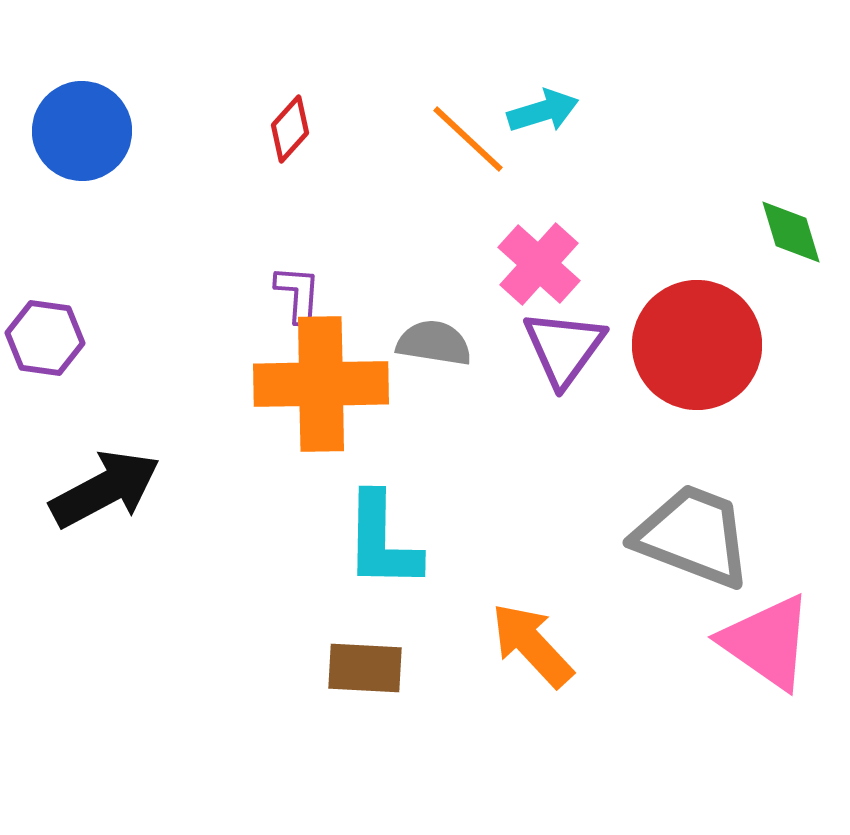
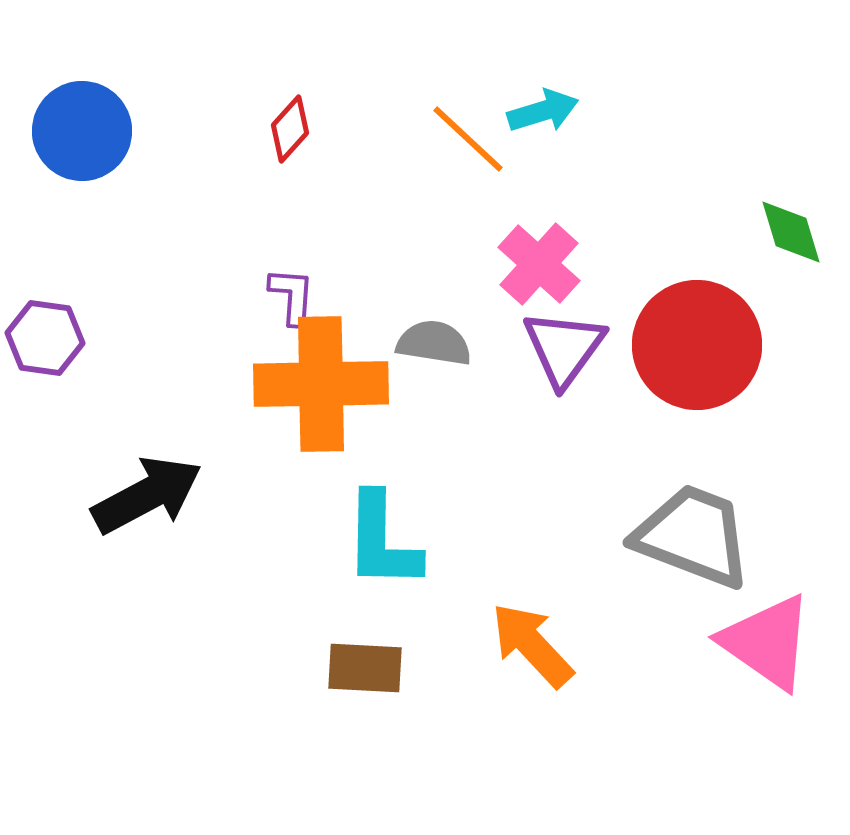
purple L-shape: moved 6 px left, 2 px down
black arrow: moved 42 px right, 6 px down
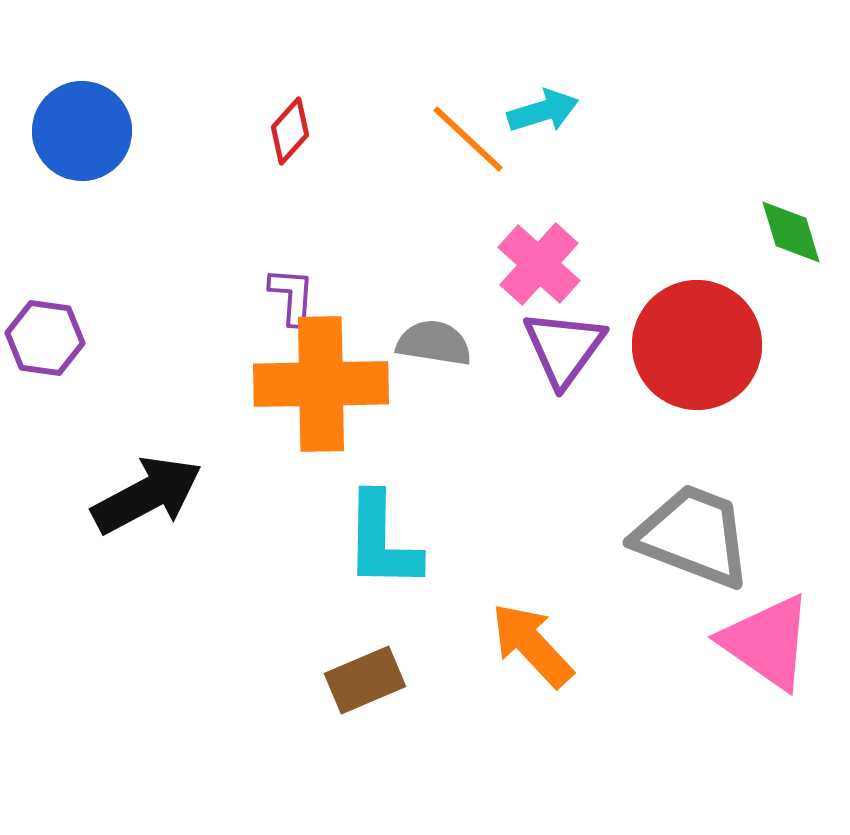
red diamond: moved 2 px down
brown rectangle: moved 12 px down; rotated 26 degrees counterclockwise
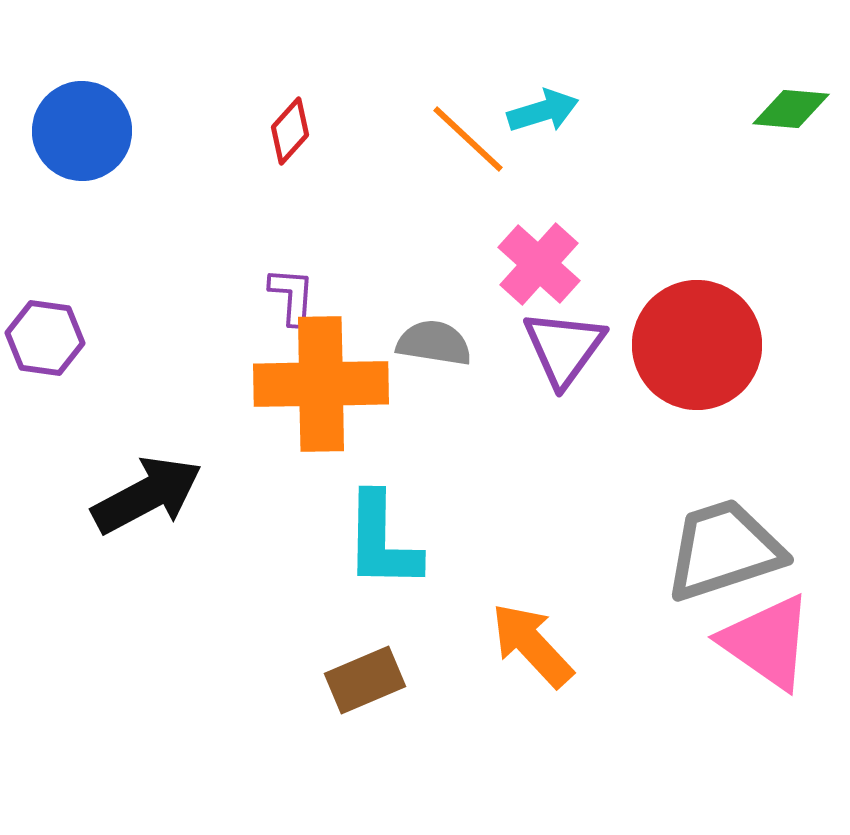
green diamond: moved 123 px up; rotated 68 degrees counterclockwise
gray trapezoid: moved 31 px right, 14 px down; rotated 39 degrees counterclockwise
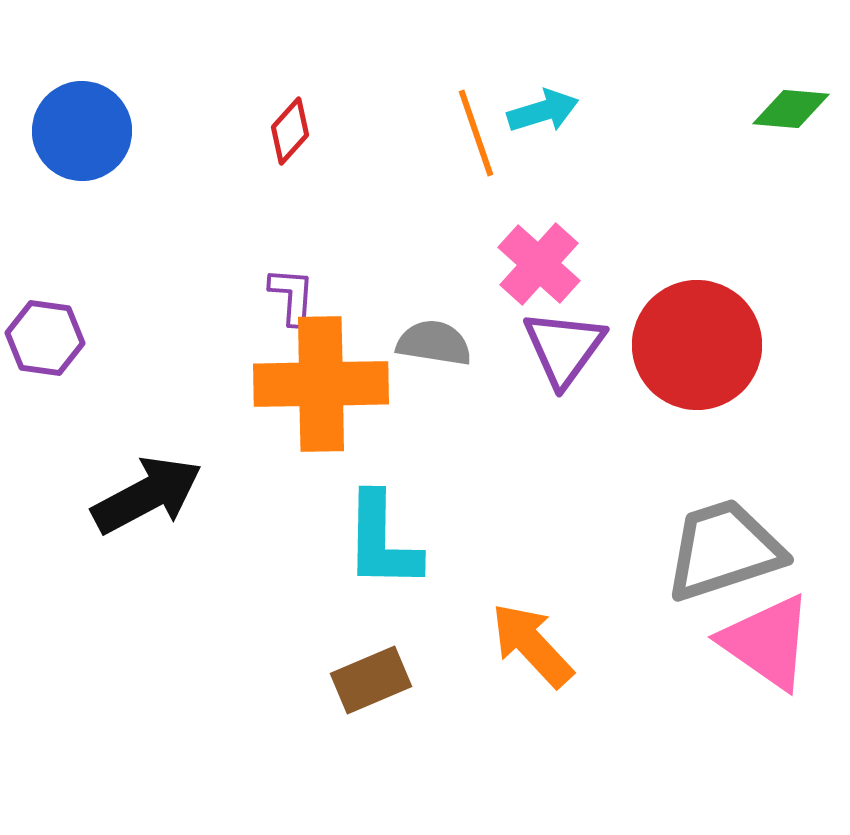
orange line: moved 8 px right, 6 px up; rotated 28 degrees clockwise
brown rectangle: moved 6 px right
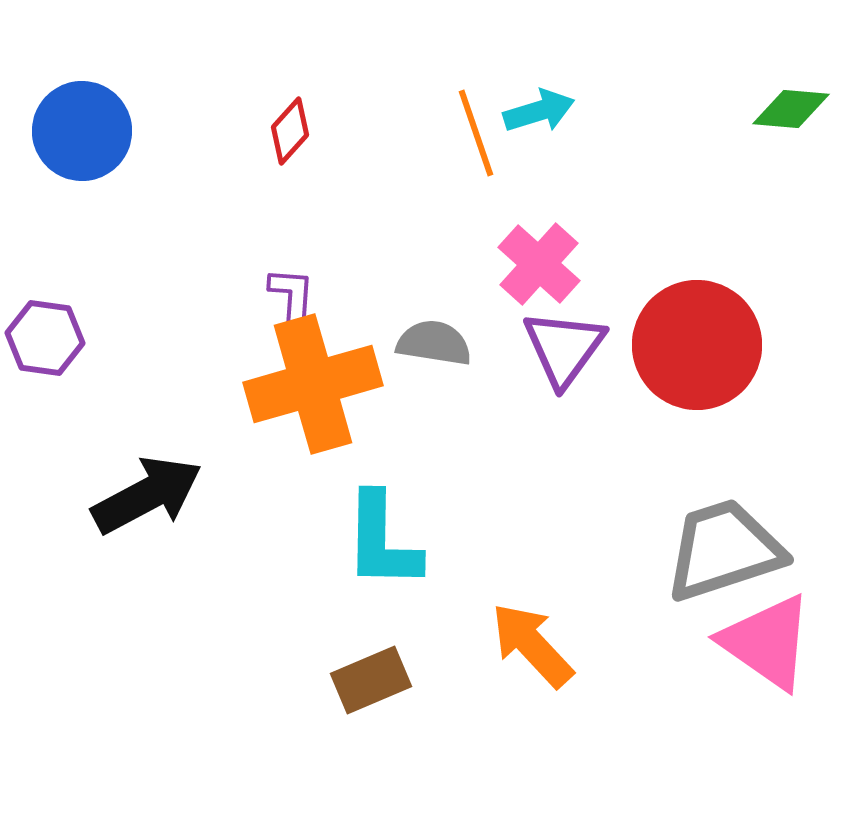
cyan arrow: moved 4 px left
orange cross: moved 8 px left; rotated 15 degrees counterclockwise
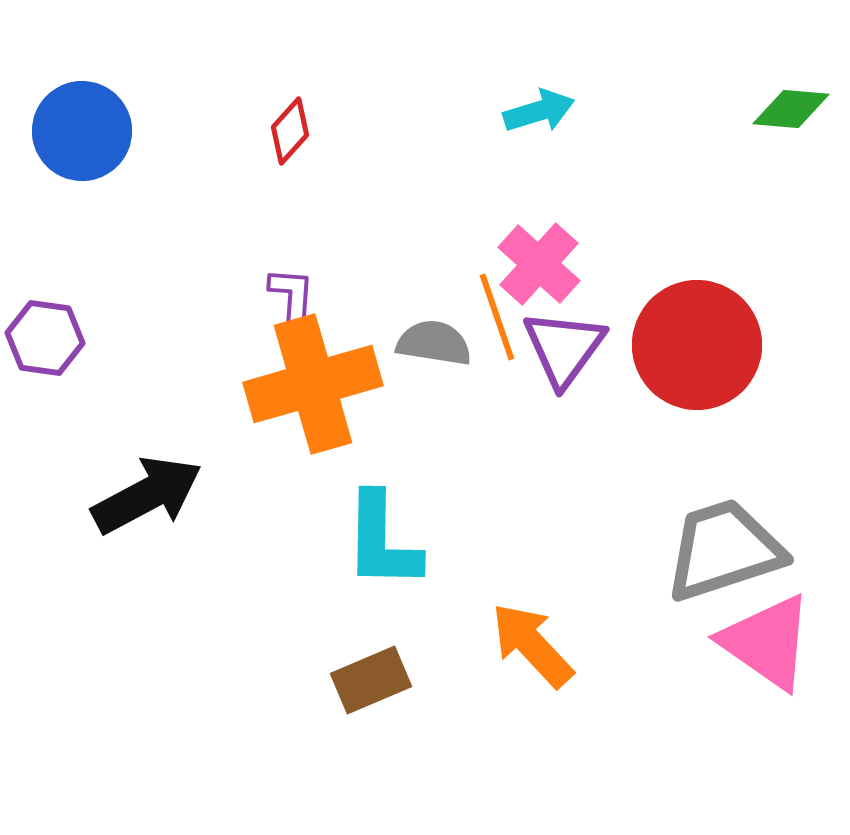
orange line: moved 21 px right, 184 px down
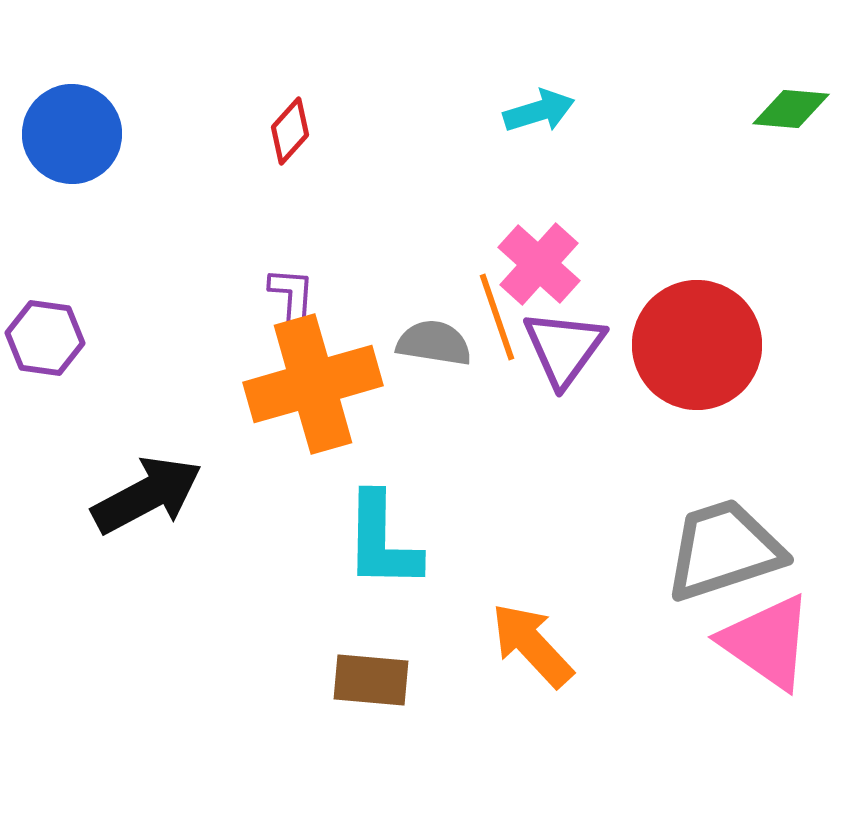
blue circle: moved 10 px left, 3 px down
brown rectangle: rotated 28 degrees clockwise
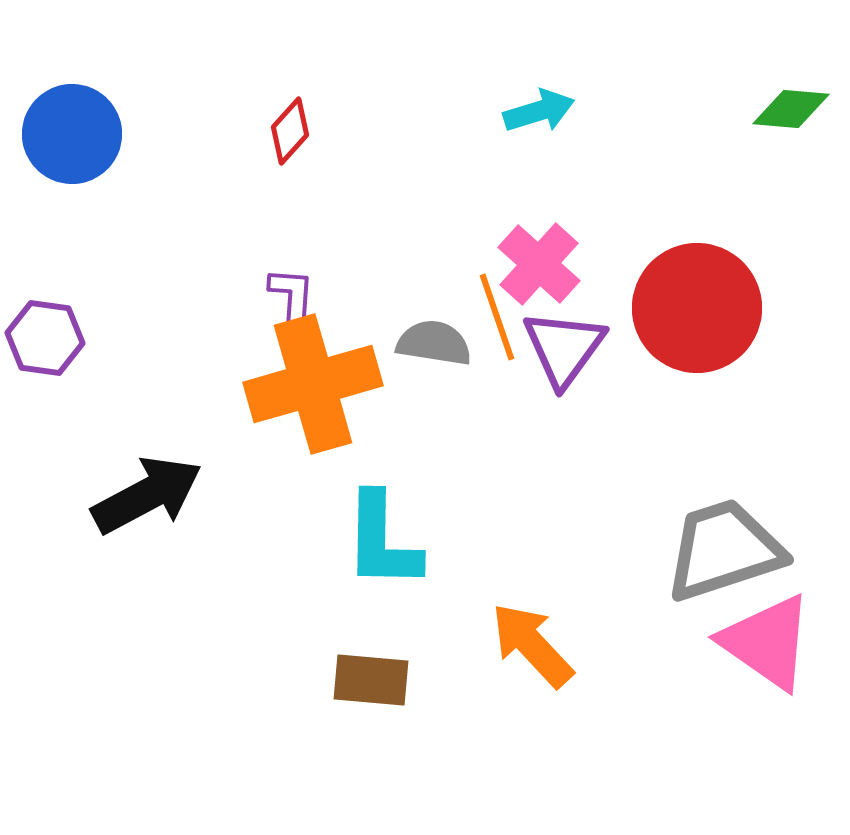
red circle: moved 37 px up
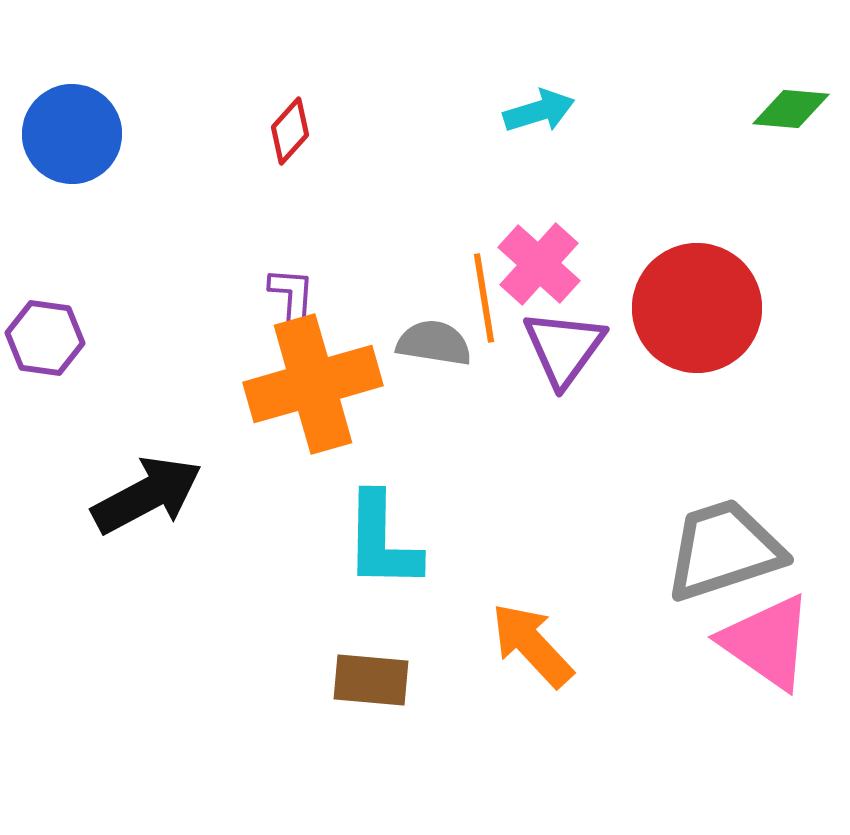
orange line: moved 13 px left, 19 px up; rotated 10 degrees clockwise
